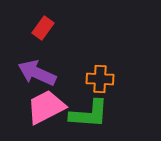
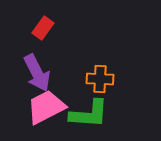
purple arrow: rotated 141 degrees counterclockwise
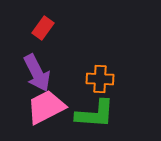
green L-shape: moved 6 px right
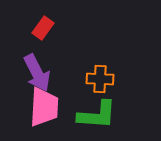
pink trapezoid: moved 2 px left; rotated 120 degrees clockwise
green L-shape: moved 2 px right, 1 px down
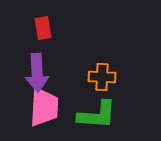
red rectangle: rotated 45 degrees counterclockwise
purple arrow: rotated 24 degrees clockwise
orange cross: moved 2 px right, 2 px up
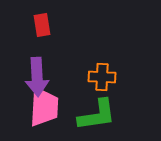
red rectangle: moved 1 px left, 3 px up
purple arrow: moved 4 px down
green L-shape: rotated 12 degrees counterclockwise
